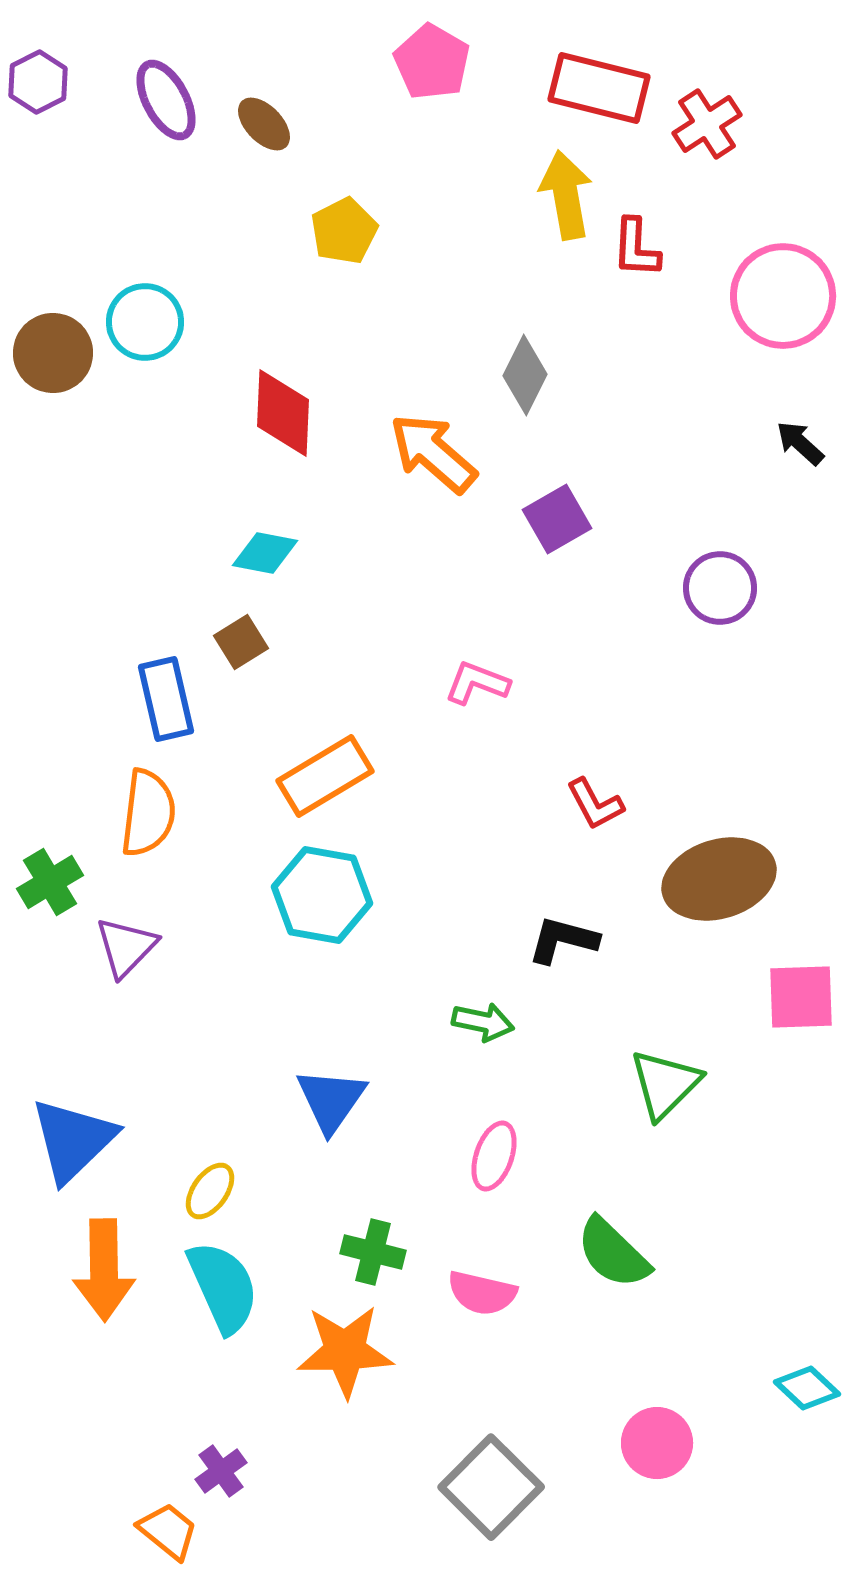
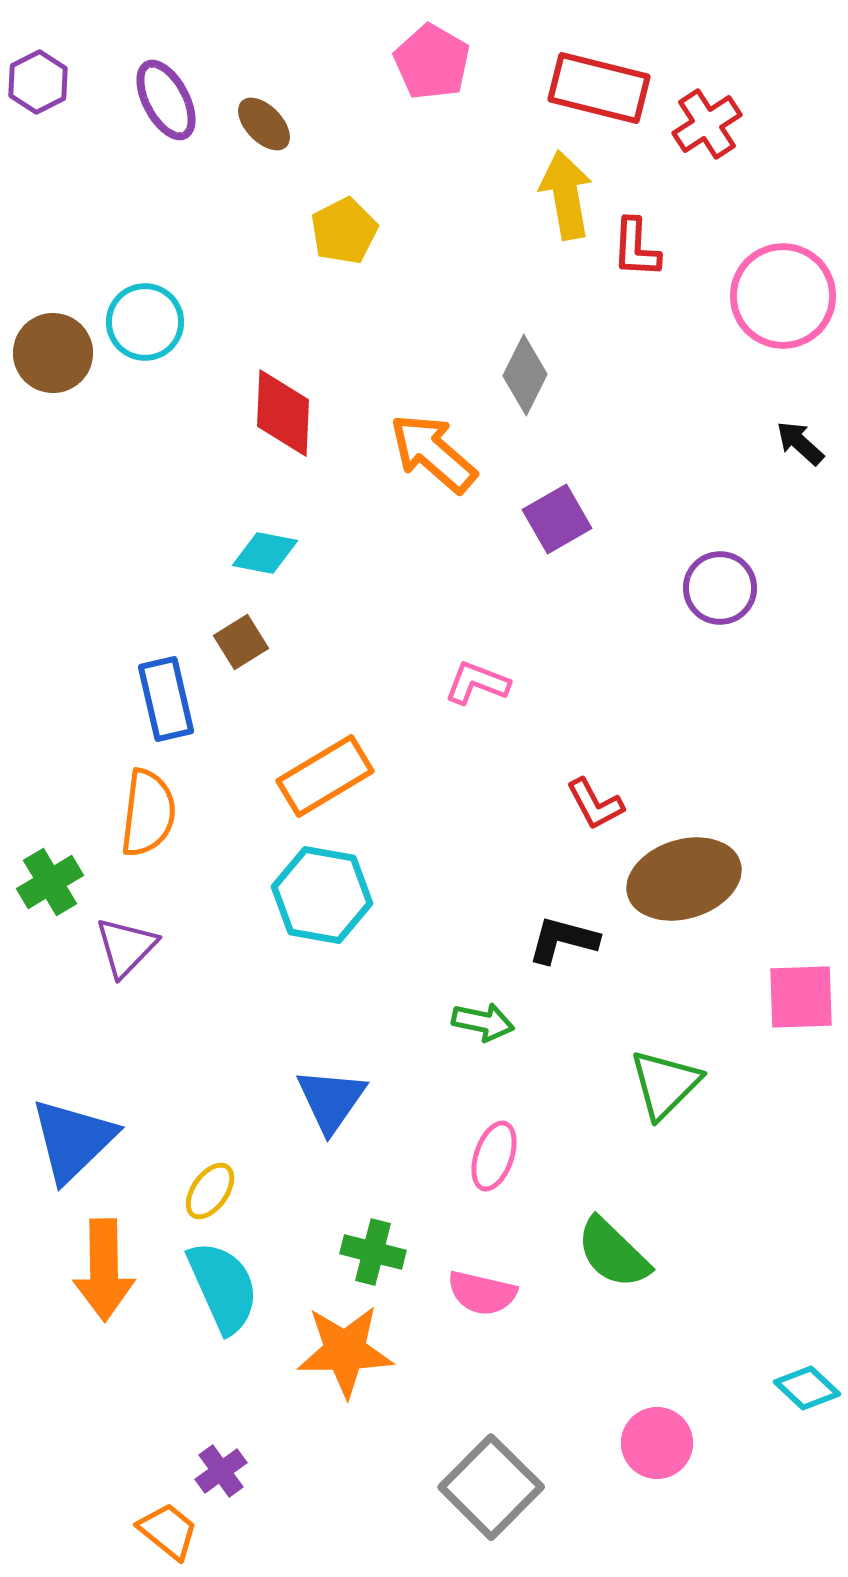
brown ellipse at (719, 879): moved 35 px left
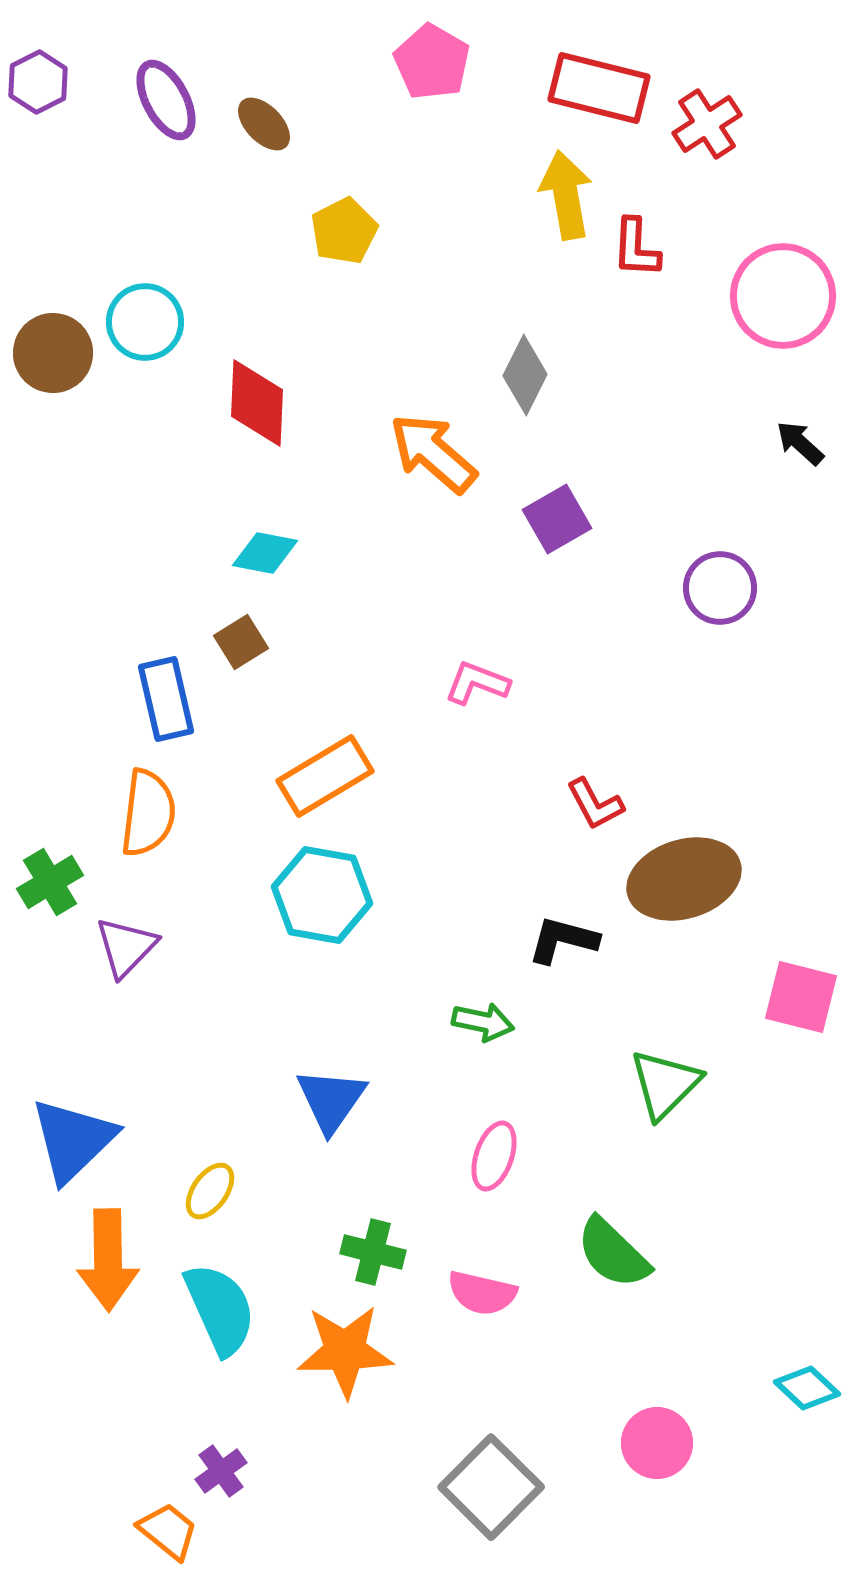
red diamond at (283, 413): moved 26 px left, 10 px up
pink square at (801, 997): rotated 16 degrees clockwise
orange arrow at (104, 1270): moved 4 px right, 10 px up
cyan semicircle at (223, 1287): moved 3 px left, 22 px down
